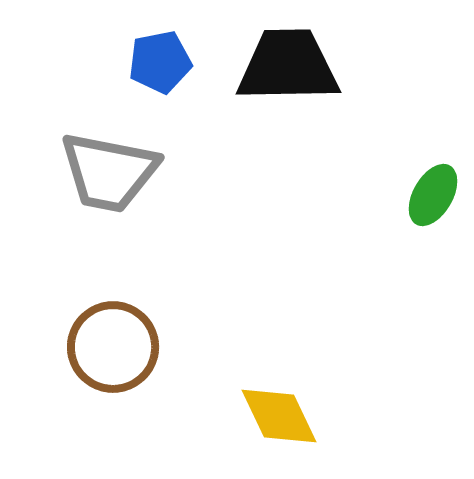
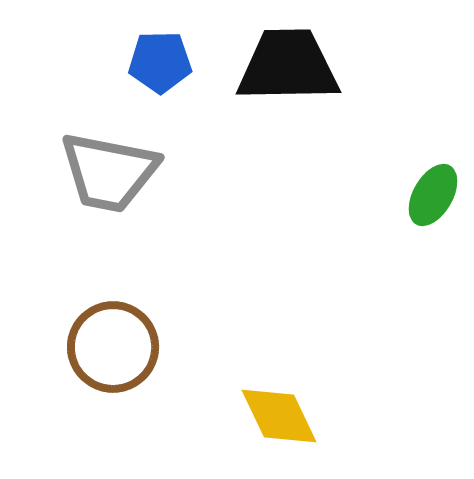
blue pentagon: rotated 10 degrees clockwise
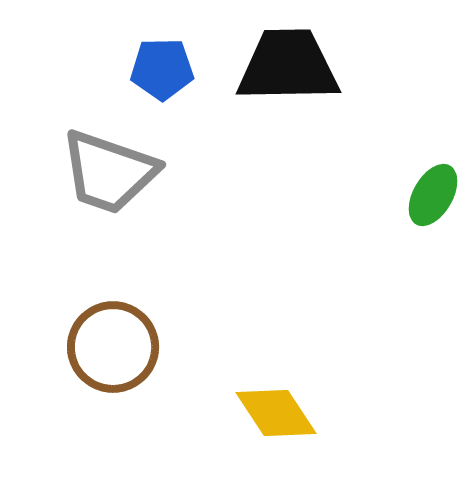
blue pentagon: moved 2 px right, 7 px down
gray trapezoid: rotated 8 degrees clockwise
yellow diamond: moved 3 px left, 3 px up; rotated 8 degrees counterclockwise
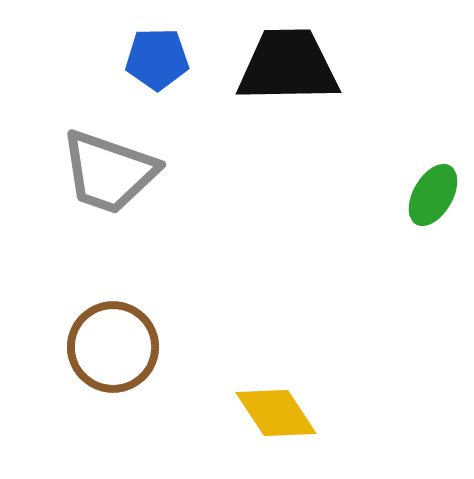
blue pentagon: moved 5 px left, 10 px up
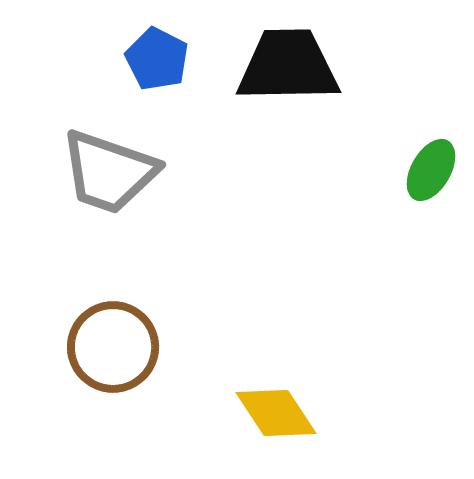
blue pentagon: rotated 28 degrees clockwise
green ellipse: moved 2 px left, 25 px up
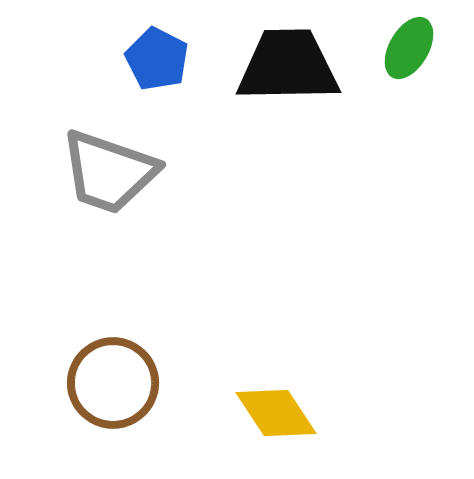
green ellipse: moved 22 px left, 122 px up
brown circle: moved 36 px down
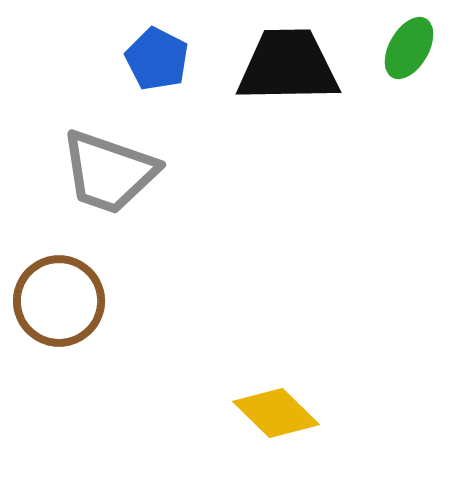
brown circle: moved 54 px left, 82 px up
yellow diamond: rotated 12 degrees counterclockwise
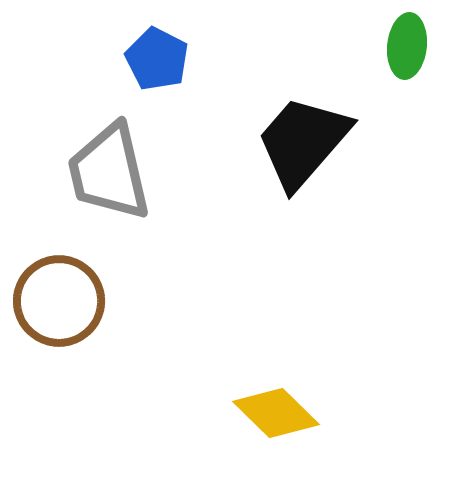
green ellipse: moved 2 px left, 2 px up; rotated 24 degrees counterclockwise
black trapezoid: moved 15 px right, 76 px down; rotated 48 degrees counterclockwise
gray trapezoid: rotated 58 degrees clockwise
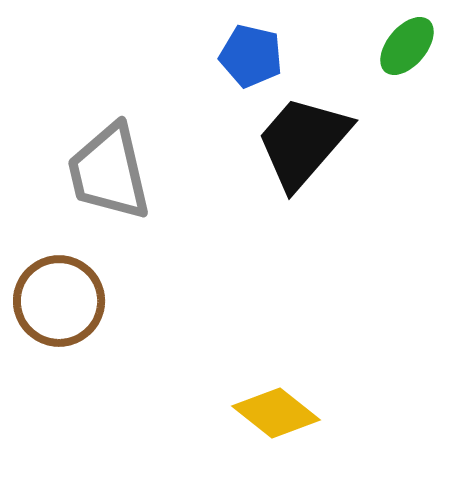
green ellipse: rotated 34 degrees clockwise
blue pentagon: moved 94 px right, 3 px up; rotated 14 degrees counterclockwise
yellow diamond: rotated 6 degrees counterclockwise
